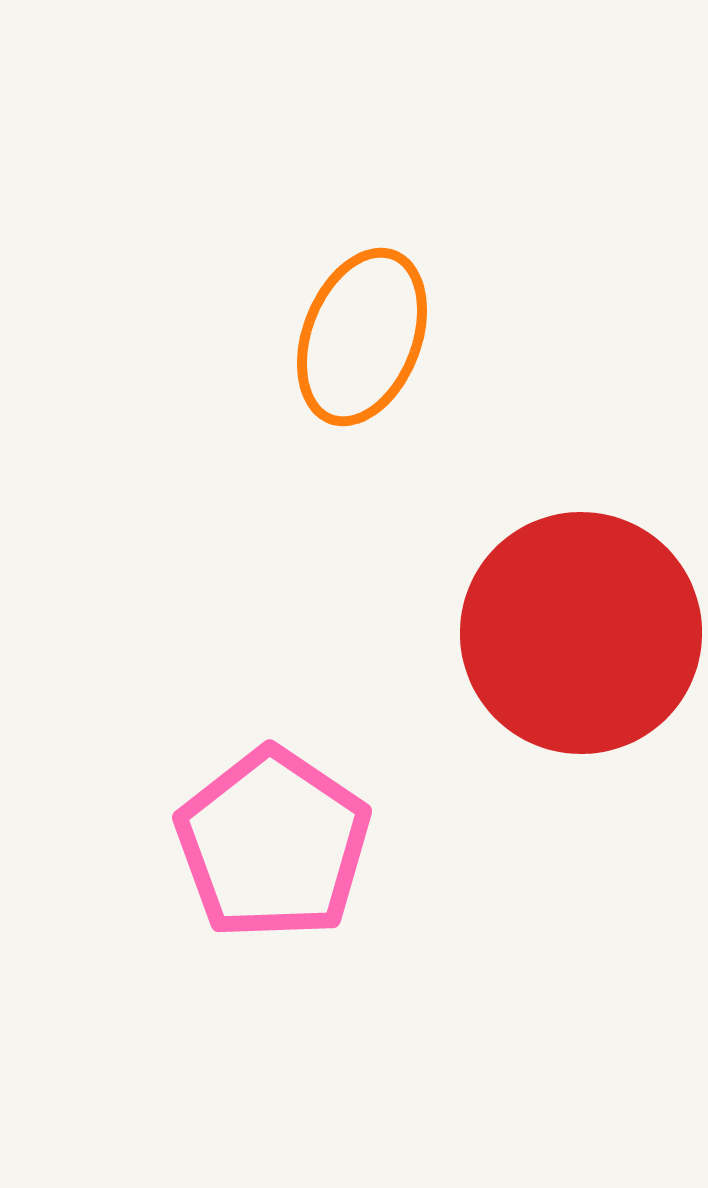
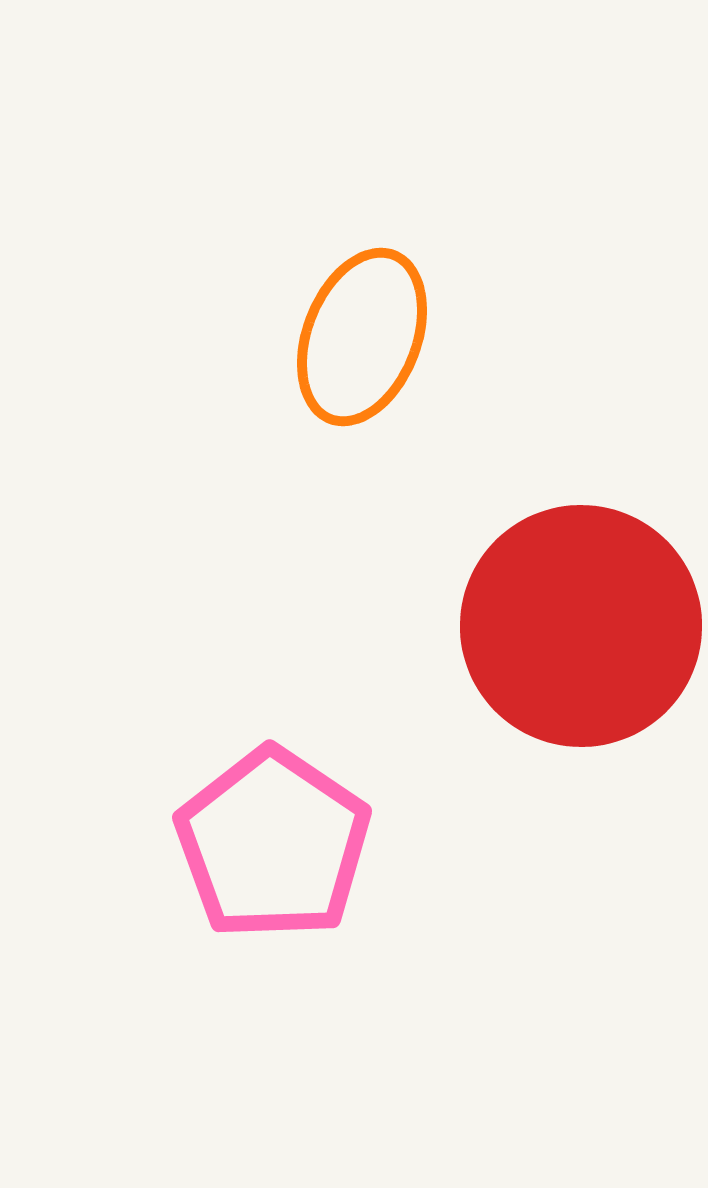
red circle: moved 7 px up
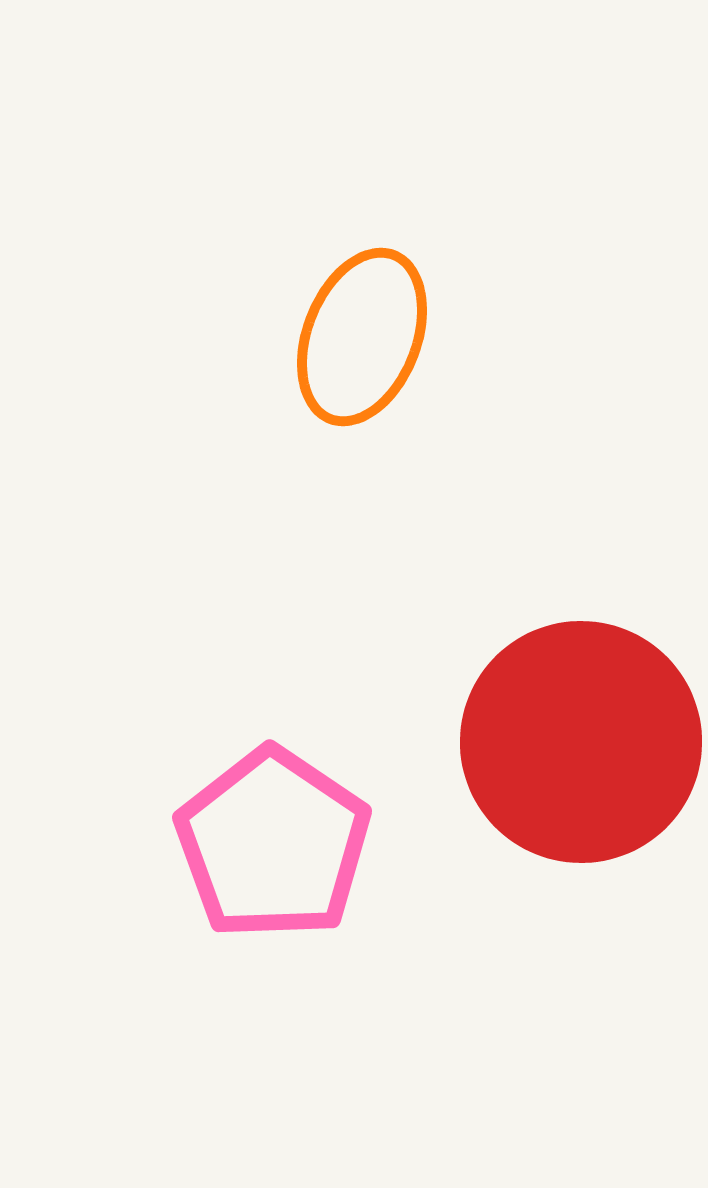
red circle: moved 116 px down
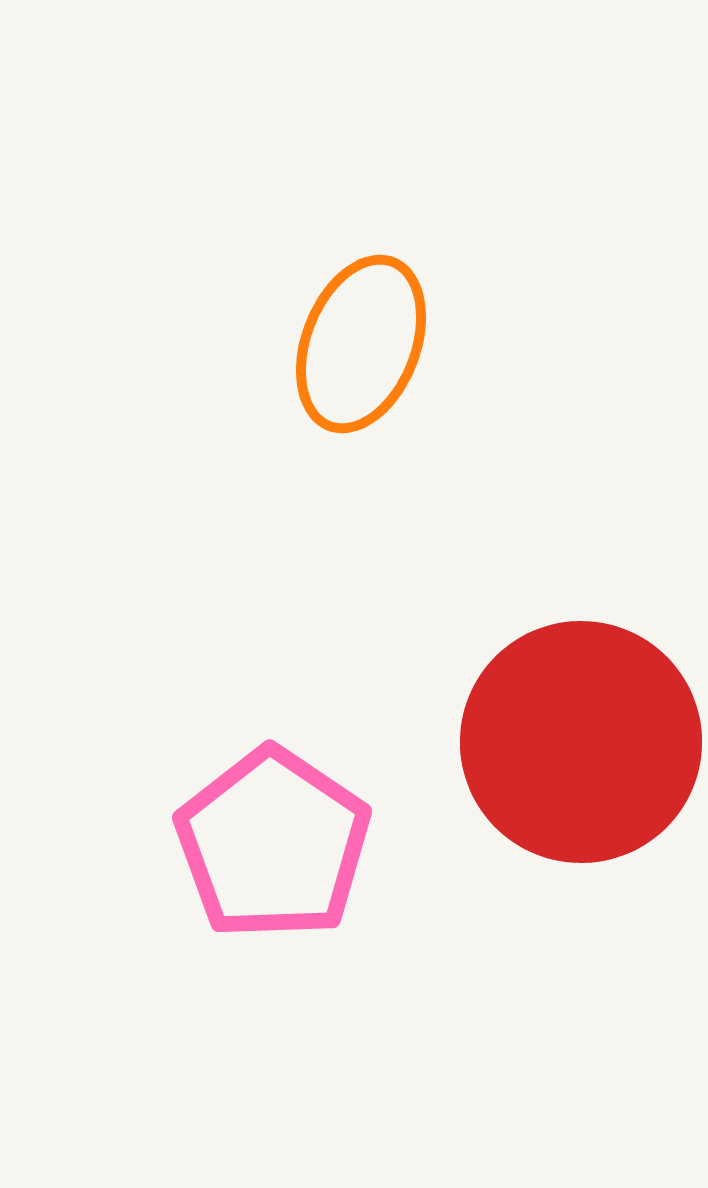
orange ellipse: moved 1 px left, 7 px down
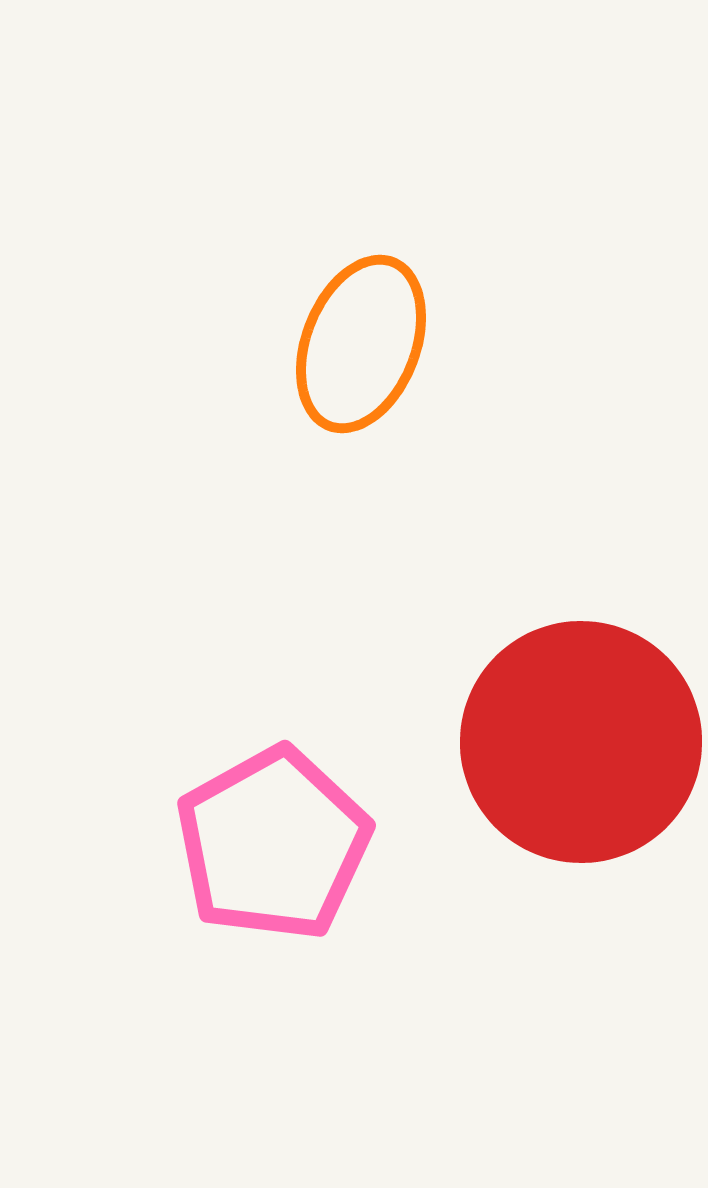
pink pentagon: rotated 9 degrees clockwise
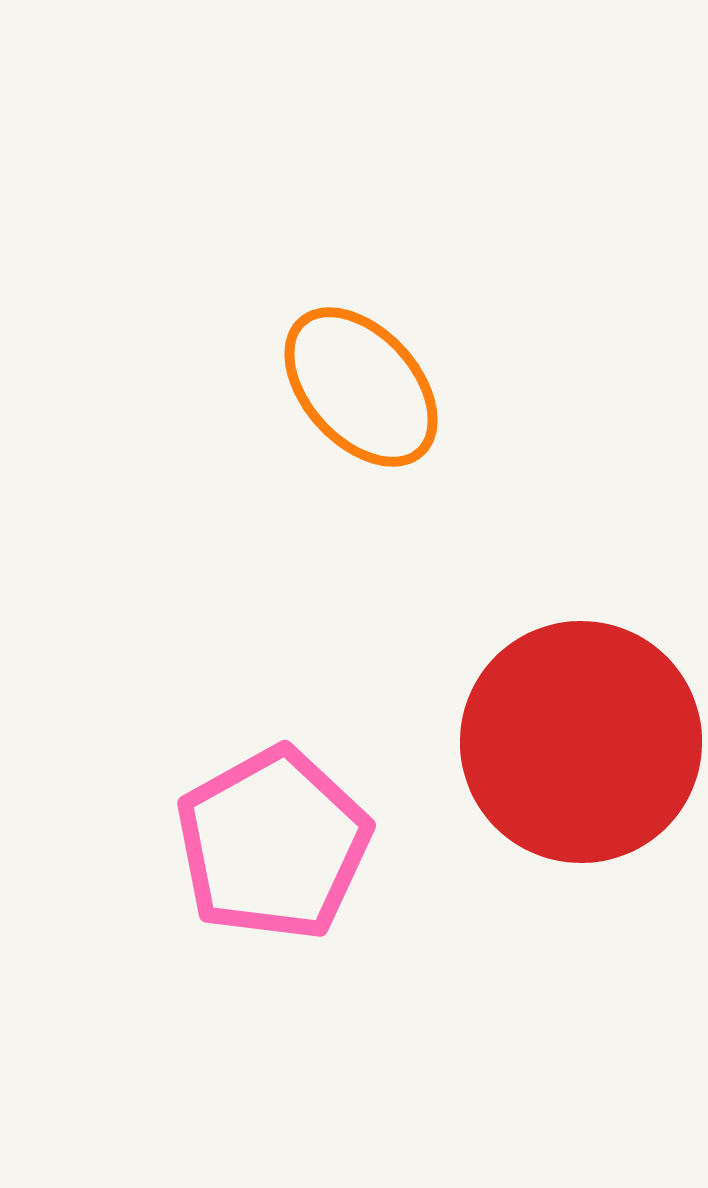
orange ellipse: moved 43 px down; rotated 63 degrees counterclockwise
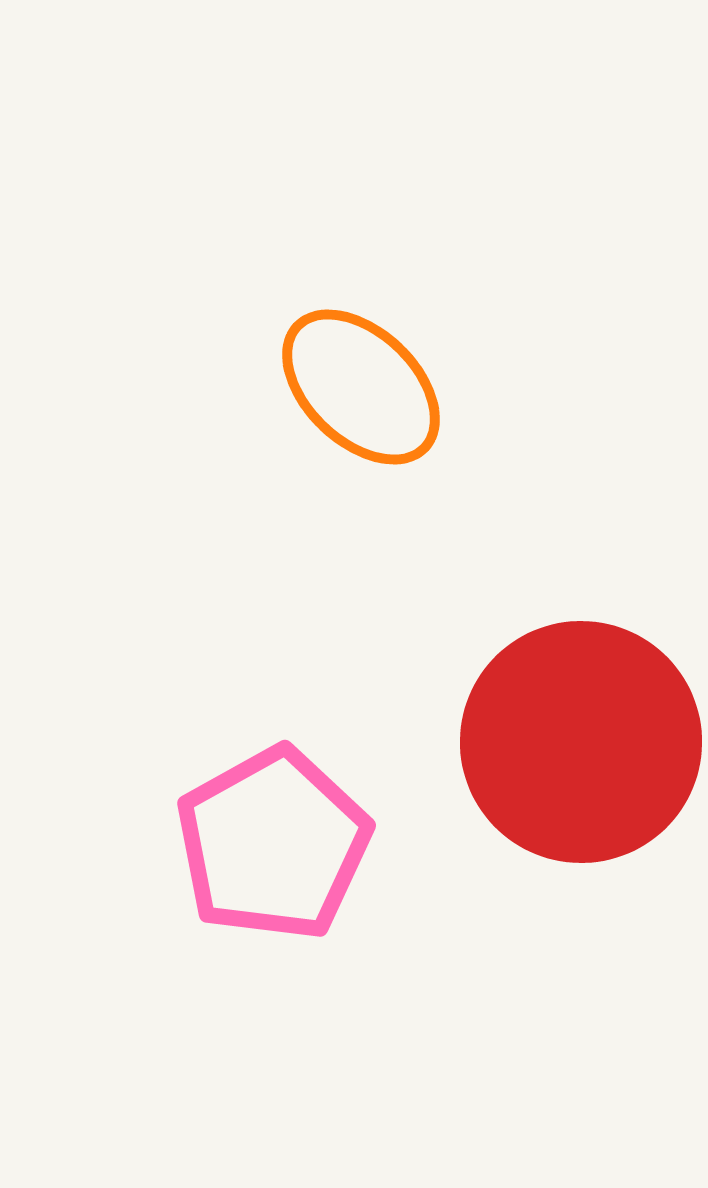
orange ellipse: rotated 4 degrees counterclockwise
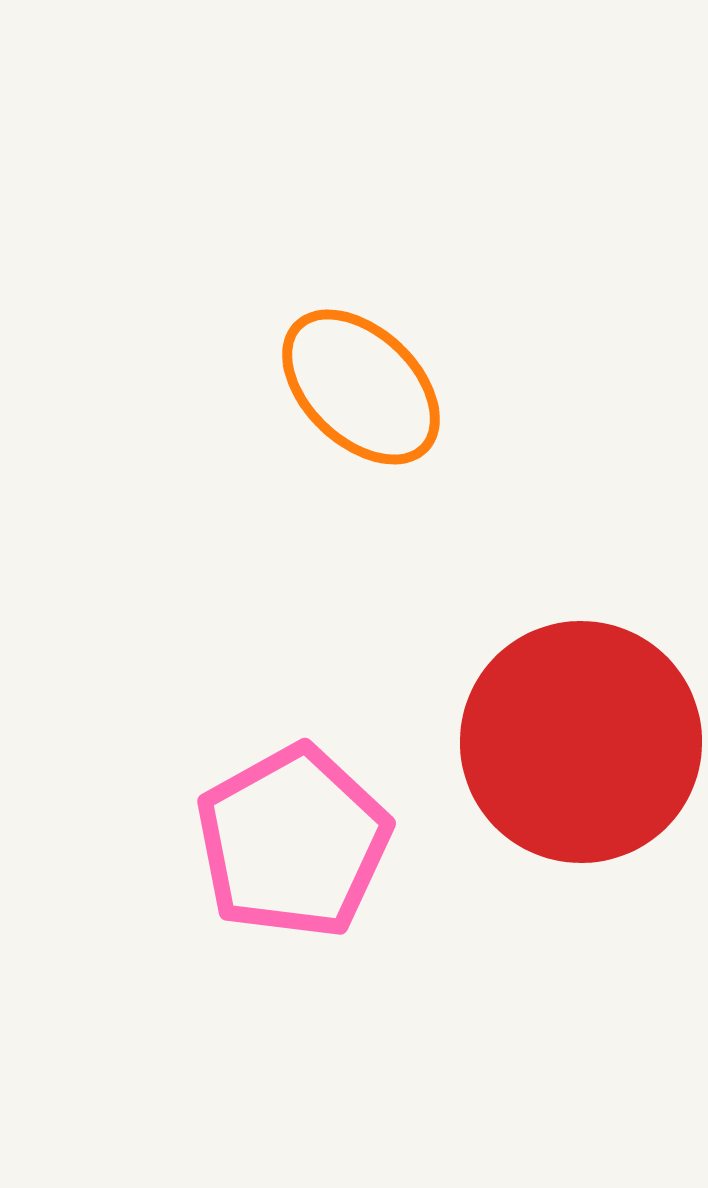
pink pentagon: moved 20 px right, 2 px up
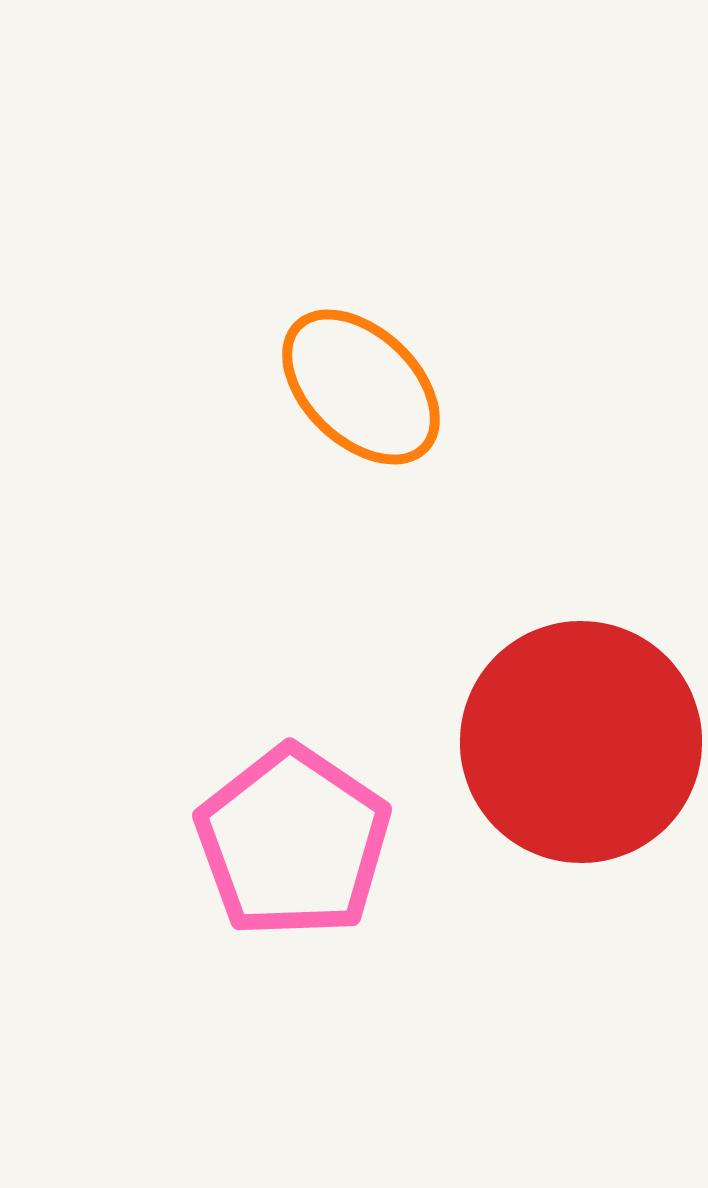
pink pentagon: rotated 9 degrees counterclockwise
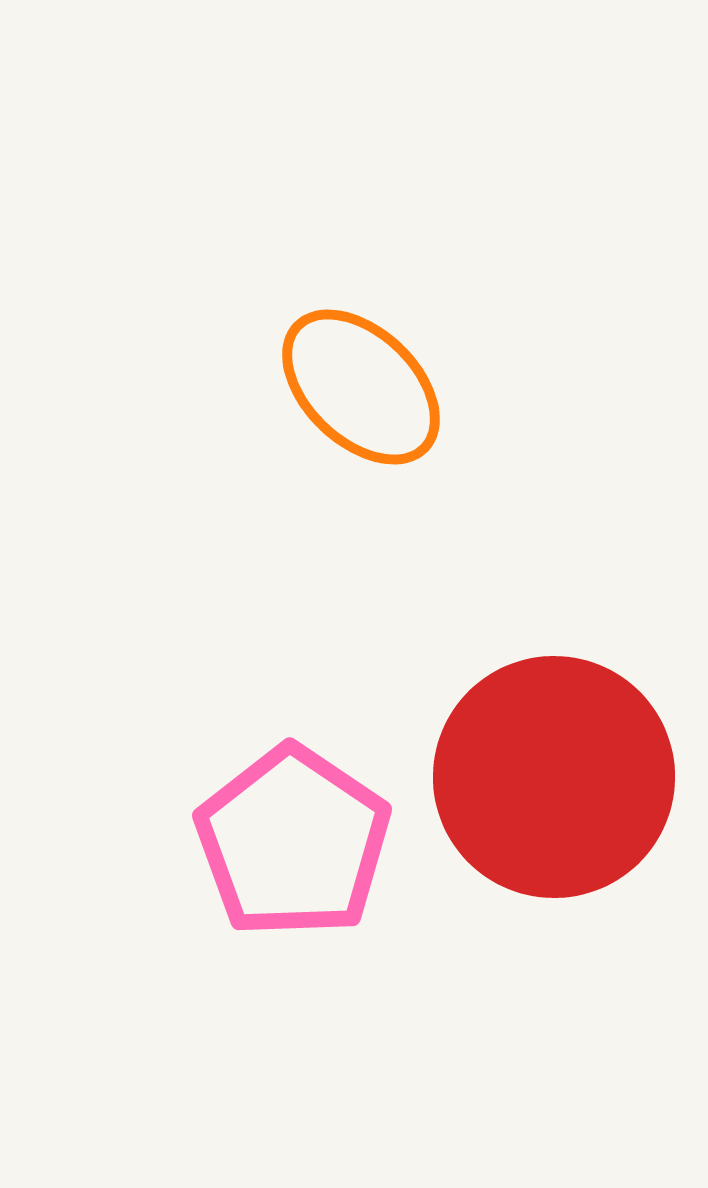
red circle: moved 27 px left, 35 px down
